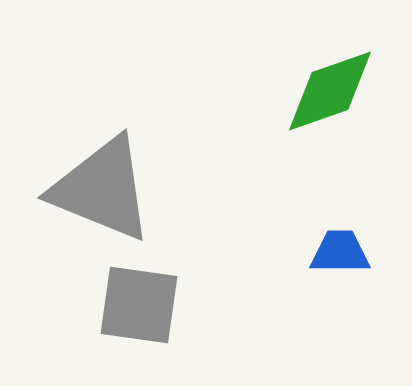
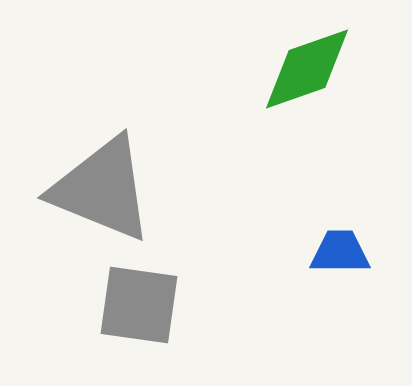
green diamond: moved 23 px left, 22 px up
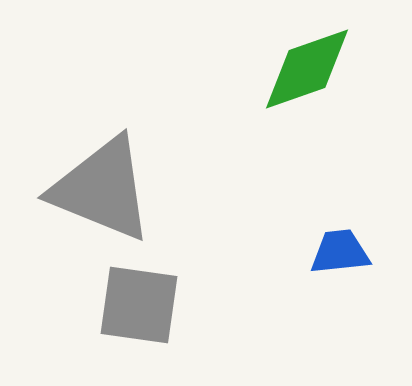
blue trapezoid: rotated 6 degrees counterclockwise
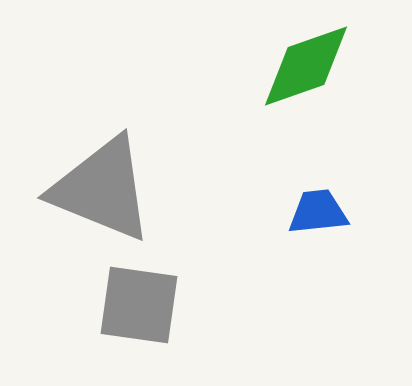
green diamond: moved 1 px left, 3 px up
blue trapezoid: moved 22 px left, 40 px up
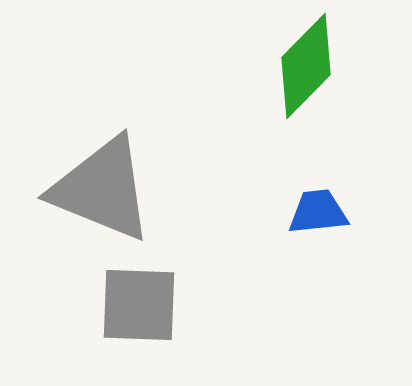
green diamond: rotated 26 degrees counterclockwise
gray square: rotated 6 degrees counterclockwise
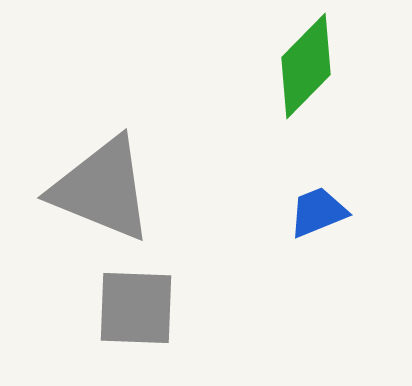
blue trapezoid: rotated 16 degrees counterclockwise
gray square: moved 3 px left, 3 px down
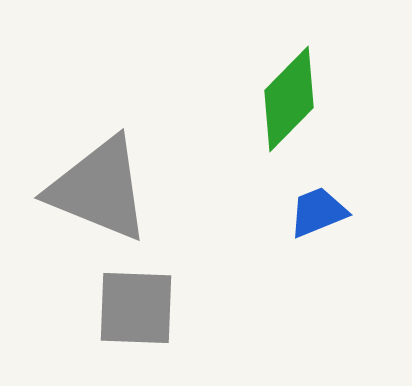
green diamond: moved 17 px left, 33 px down
gray triangle: moved 3 px left
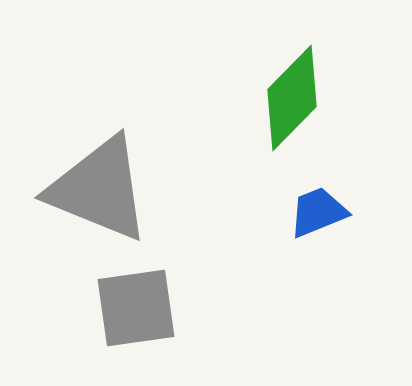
green diamond: moved 3 px right, 1 px up
gray square: rotated 10 degrees counterclockwise
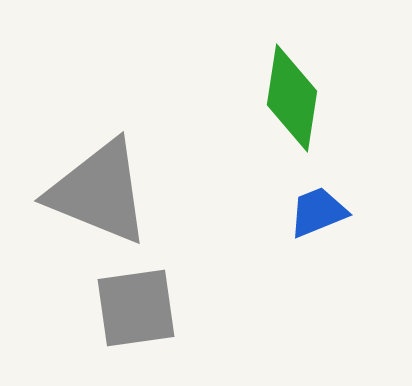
green diamond: rotated 36 degrees counterclockwise
gray triangle: moved 3 px down
